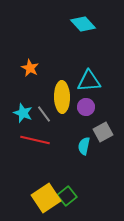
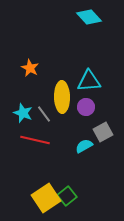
cyan diamond: moved 6 px right, 7 px up
cyan semicircle: rotated 48 degrees clockwise
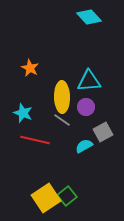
gray line: moved 18 px right, 6 px down; rotated 18 degrees counterclockwise
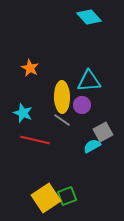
purple circle: moved 4 px left, 2 px up
cyan semicircle: moved 8 px right
green square: rotated 18 degrees clockwise
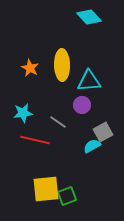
yellow ellipse: moved 32 px up
cyan star: rotated 30 degrees counterclockwise
gray line: moved 4 px left, 2 px down
yellow square: moved 9 px up; rotated 28 degrees clockwise
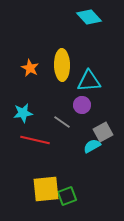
gray line: moved 4 px right
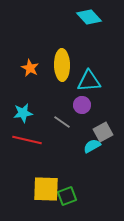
red line: moved 8 px left
yellow square: rotated 8 degrees clockwise
